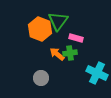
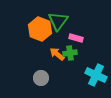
cyan cross: moved 1 px left, 2 px down
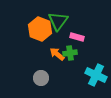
pink rectangle: moved 1 px right, 1 px up
